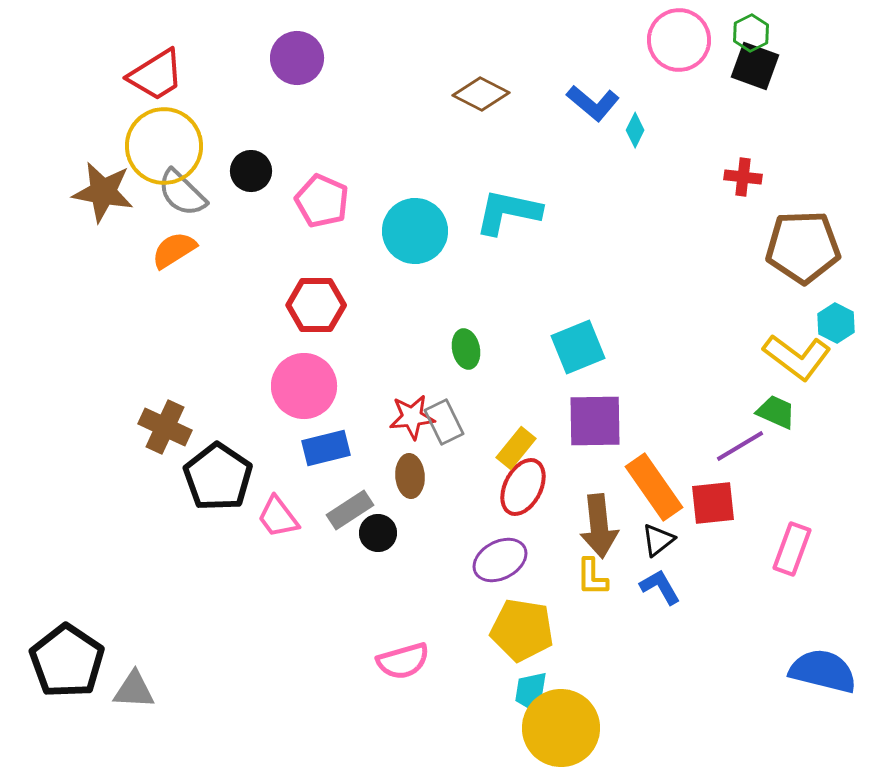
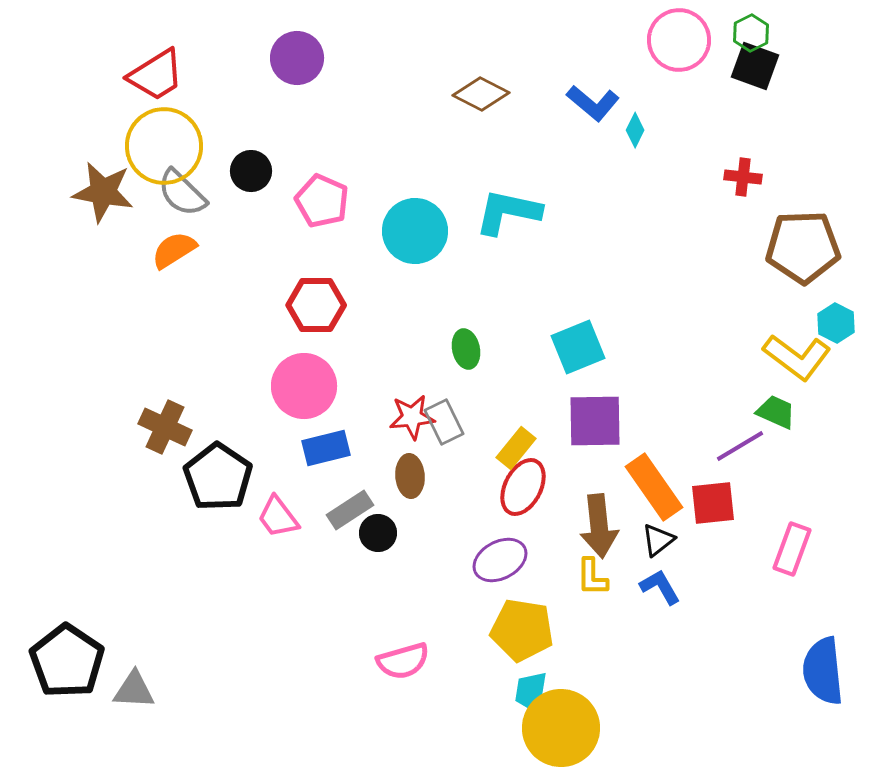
blue semicircle at (823, 671): rotated 110 degrees counterclockwise
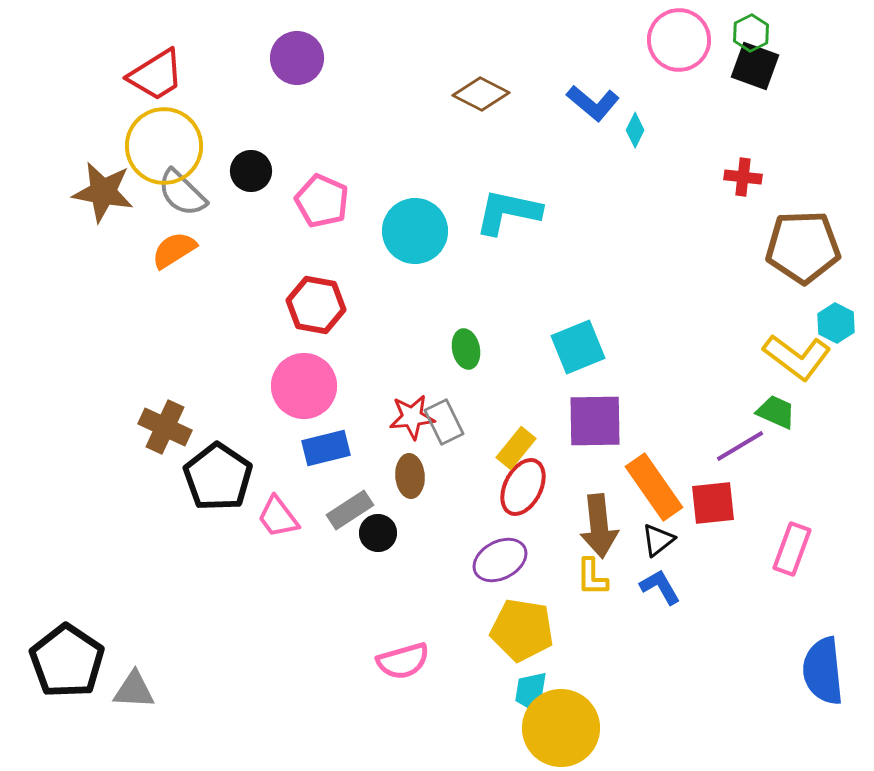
red hexagon at (316, 305): rotated 10 degrees clockwise
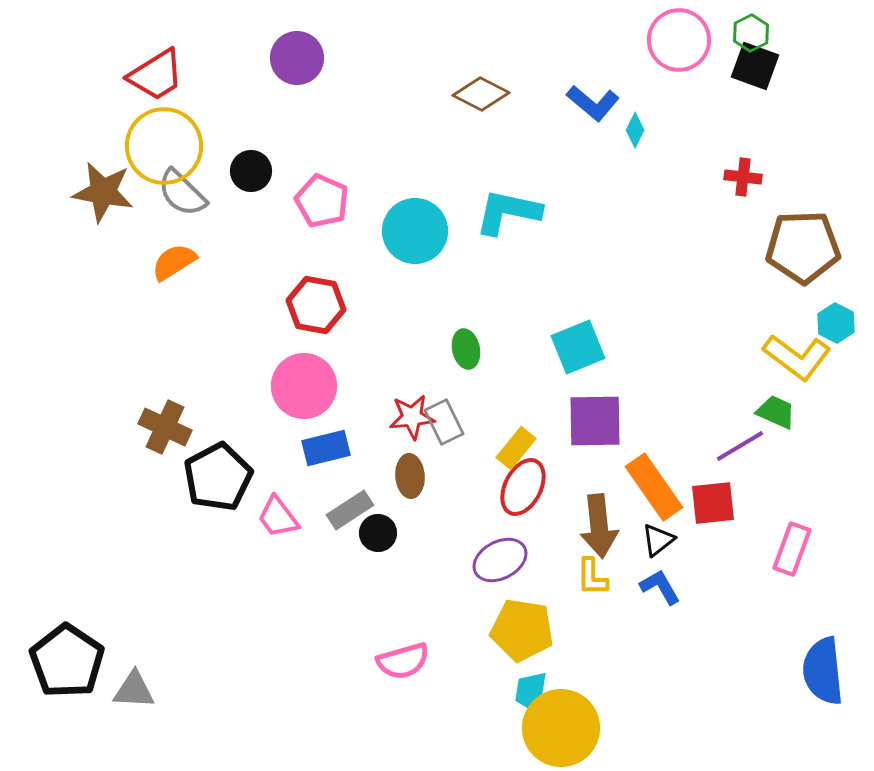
orange semicircle at (174, 250): moved 12 px down
black pentagon at (218, 477): rotated 10 degrees clockwise
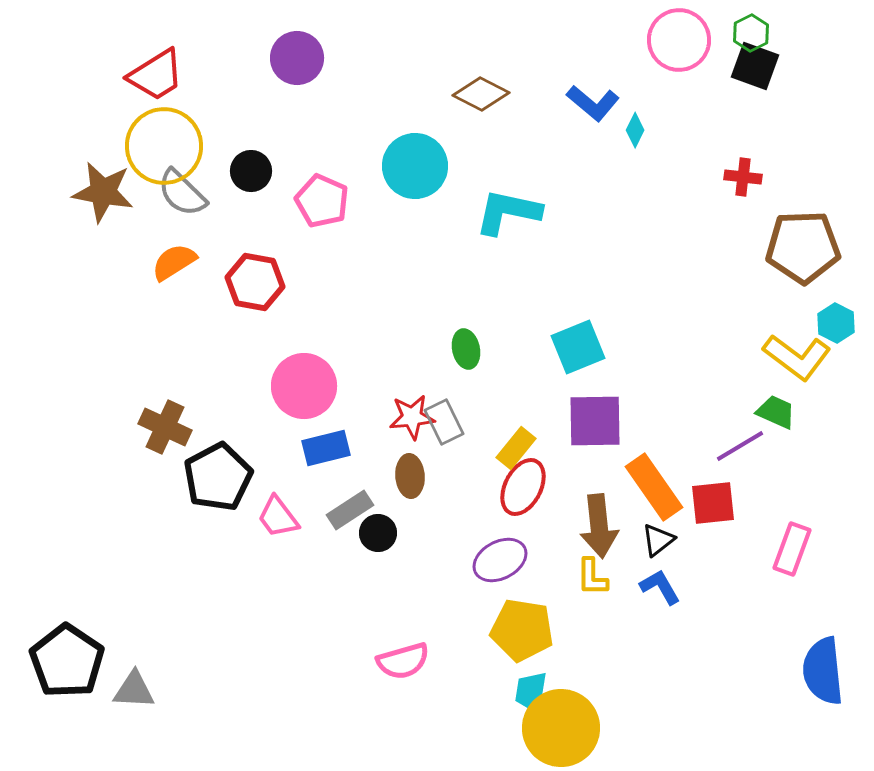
cyan circle at (415, 231): moved 65 px up
red hexagon at (316, 305): moved 61 px left, 23 px up
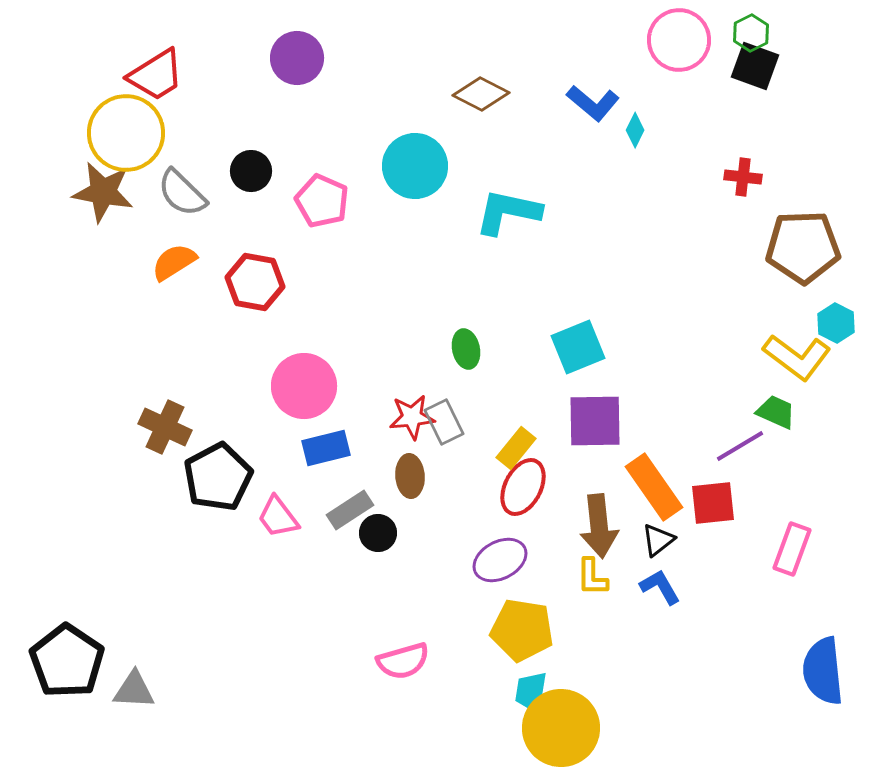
yellow circle at (164, 146): moved 38 px left, 13 px up
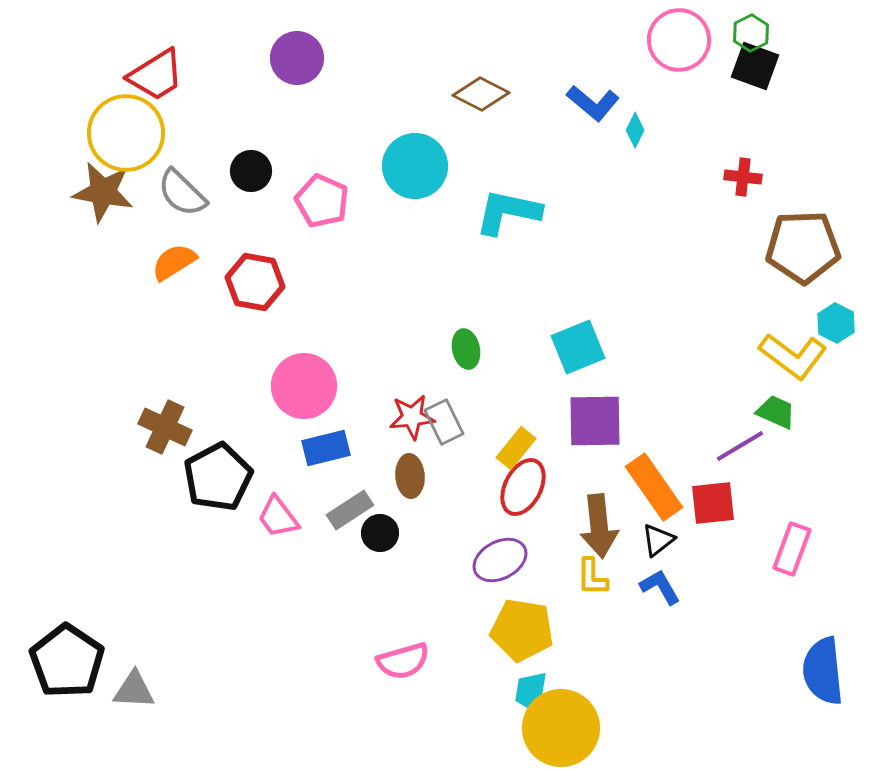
yellow L-shape at (797, 357): moved 4 px left, 1 px up
black circle at (378, 533): moved 2 px right
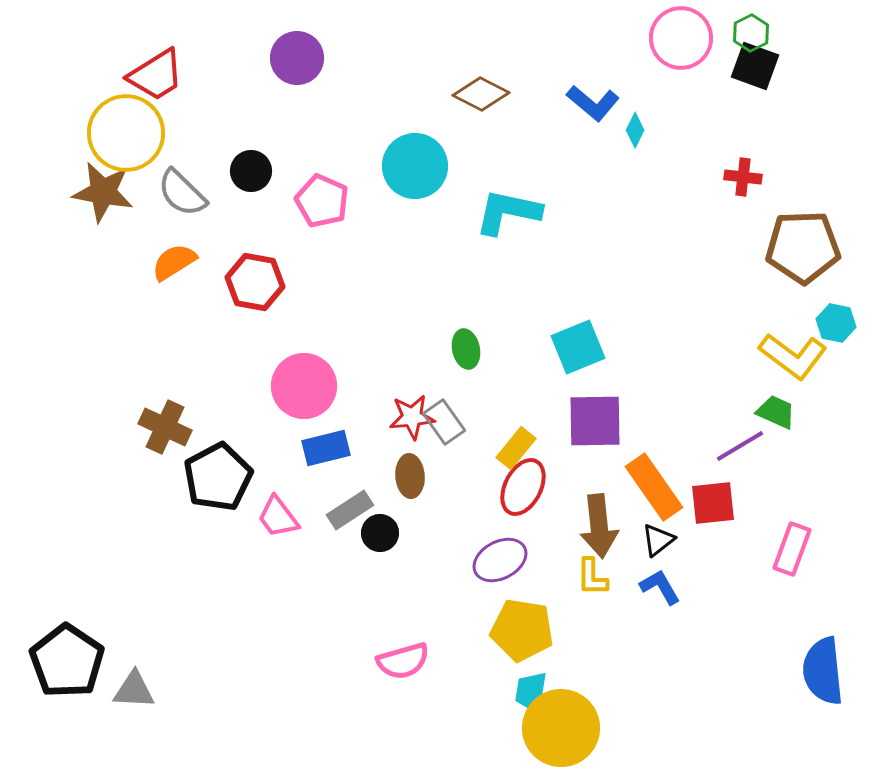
pink circle at (679, 40): moved 2 px right, 2 px up
cyan hexagon at (836, 323): rotated 15 degrees counterclockwise
gray rectangle at (444, 422): rotated 9 degrees counterclockwise
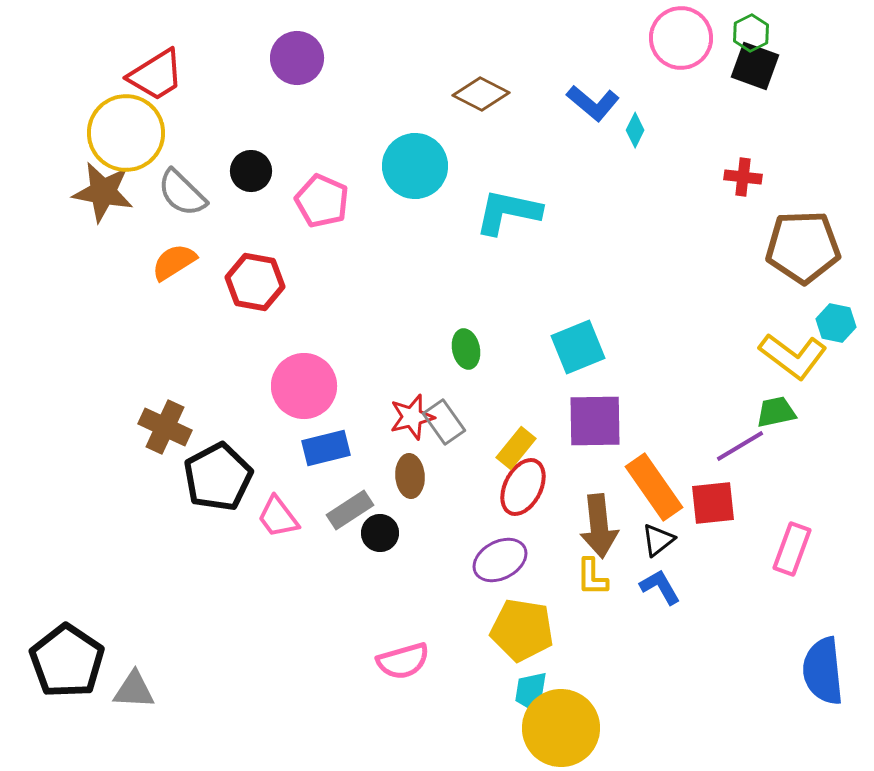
green trapezoid at (776, 412): rotated 36 degrees counterclockwise
red star at (412, 417): rotated 9 degrees counterclockwise
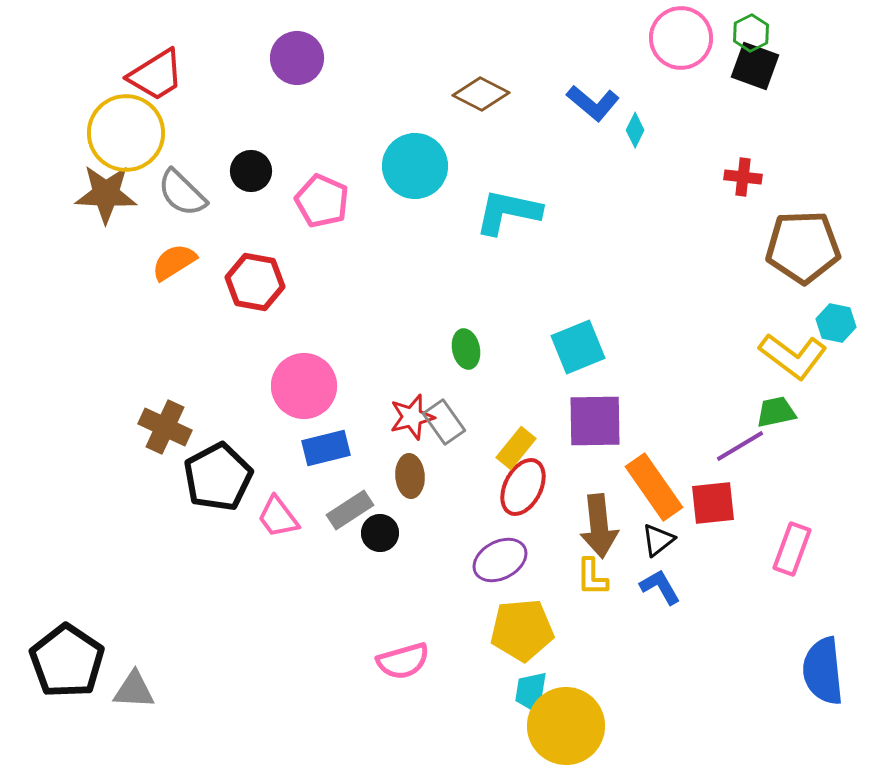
brown star at (103, 192): moved 3 px right, 2 px down; rotated 8 degrees counterclockwise
yellow pentagon at (522, 630): rotated 14 degrees counterclockwise
yellow circle at (561, 728): moved 5 px right, 2 px up
